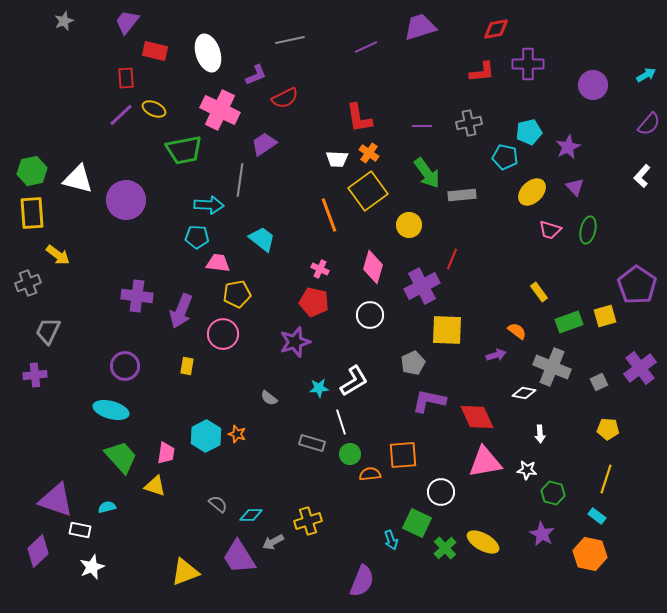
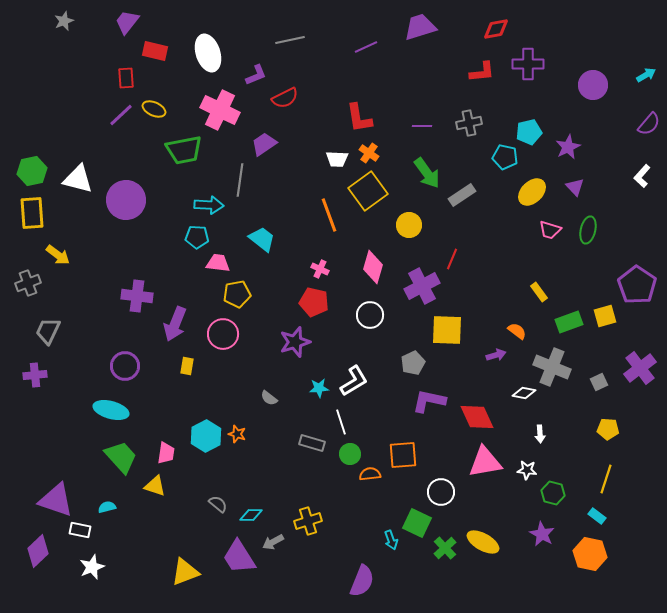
gray rectangle at (462, 195): rotated 28 degrees counterclockwise
purple arrow at (181, 311): moved 6 px left, 13 px down
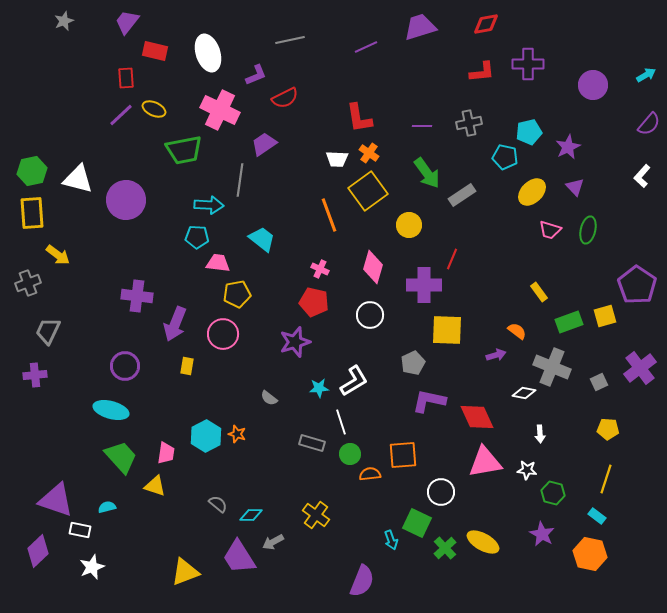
red diamond at (496, 29): moved 10 px left, 5 px up
purple cross at (422, 286): moved 2 px right, 1 px up; rotated 28 degrees clockwise
yellow cross at (308, 521): moved 8 px right, 6 px up; rotated 36 degrees counterclockwise
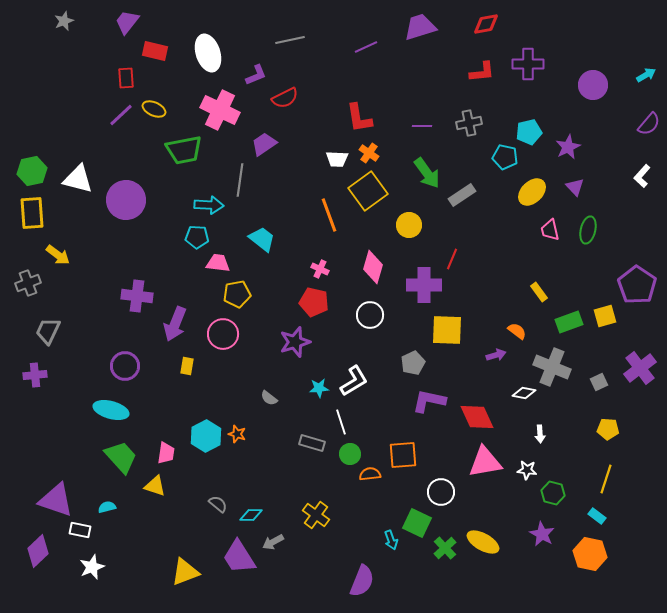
pink trapezoid at (550, 230): rotated 60 degrees clockwise
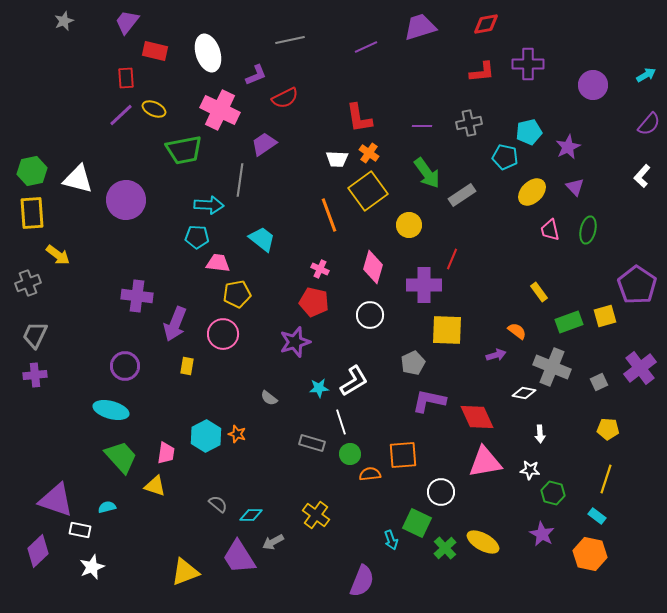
gray trapezoid at (48, 331): moved 13 px left, 4 px down
white star at (527, 470): moved 3 px right
